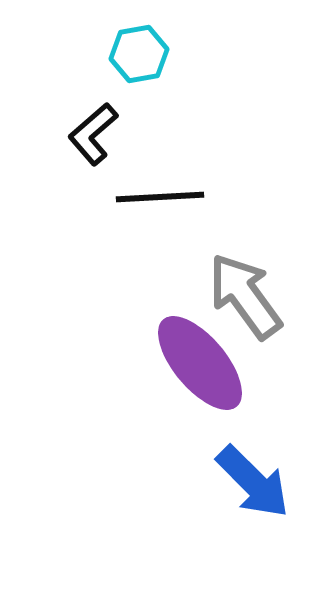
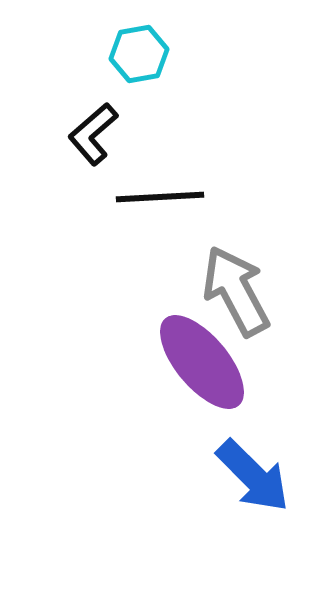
gray arrow: moved 9 px left, 5 px up; rotated 8 degrees clockwise
purple ellipse: moved 2 px right, 1 px up
blue arrow: moved 6 px up
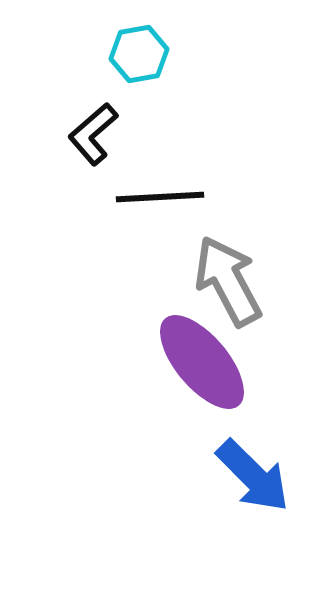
gray arrow: moved 8 px left, 10 px up
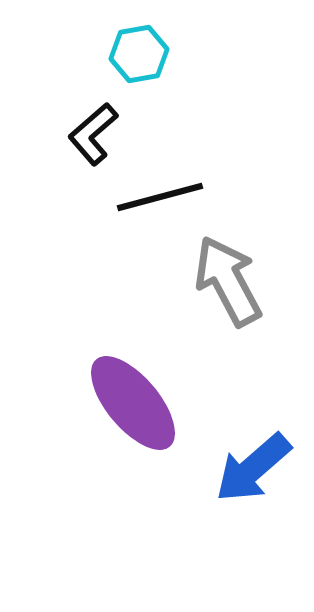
black line: rotated 12 degrees counterclockwise
purple ellipse: moved 69 px left, 41 px down
blue arrow: moved 8 px up; rotated 94 degrees clockwise
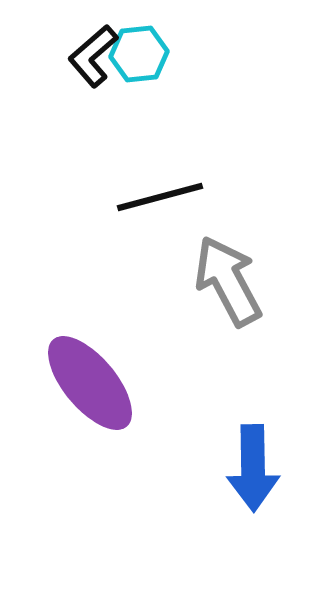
cyan hexagon: rotated 4 degrees clockwise
black L-shape: moved 78 px up
purple ellipse: moved 43 px left, 20 px up
blue arrow: rotated 50 degrees counterclockwise
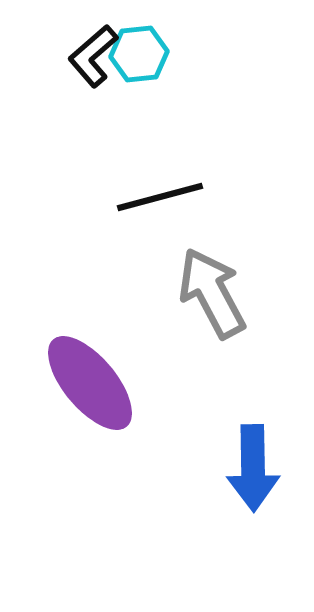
gray arrow: moved 16 px left, 12 px down
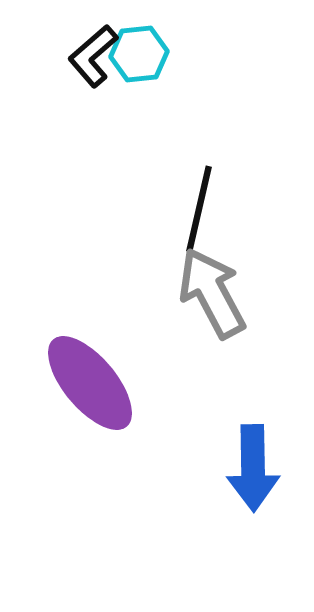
black line: moved 39 px right, 12 px down; rotated 62 degrees counterclockwise
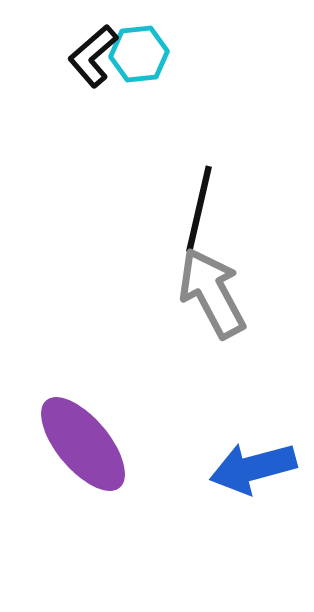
purple ellipse: moved 7 px left, 61 px down
blue arrow: rotated 76 degrees clockwise
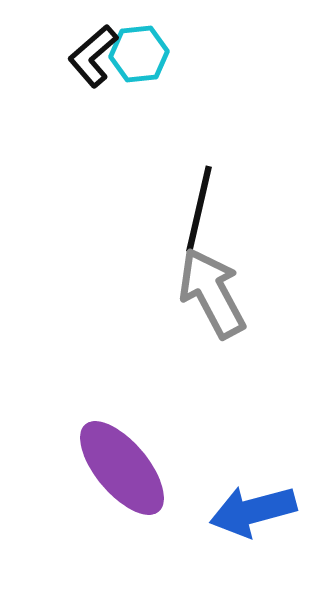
purple ellipse: moved 39 px right, 24 px down
blue arrow: moved 43 px down
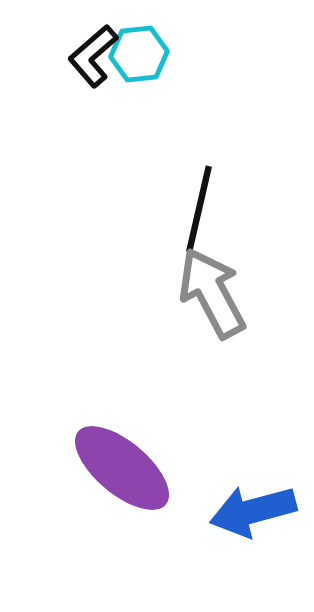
purple ellipse: rotated 10 degrees counterclockwise
